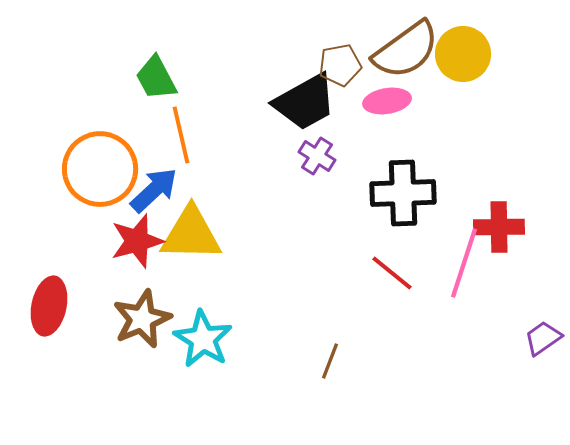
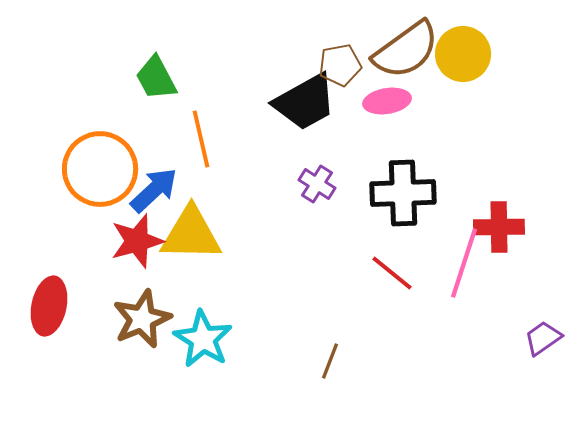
orange line: moved 20 px right, 4 px down
purple cross: moved 28 px down
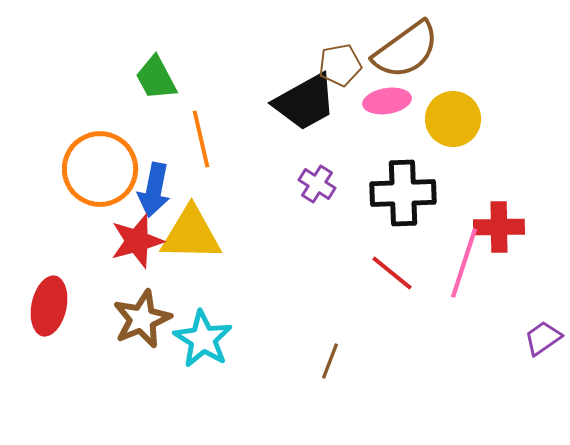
yellow circle: moved 10 px left, 65 px down
blue arrow: rotated 144 degrees clockwise
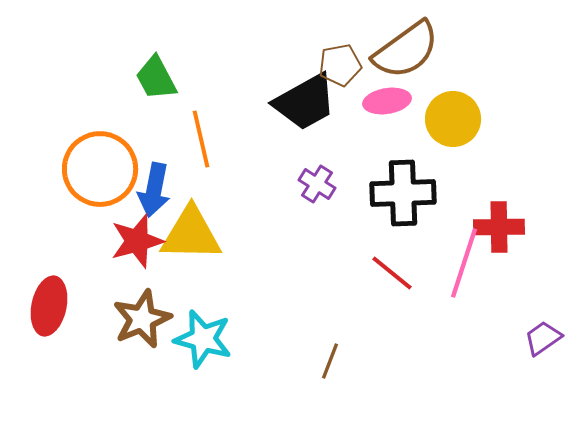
cyan star: rotated 16 degrees counterclockwise
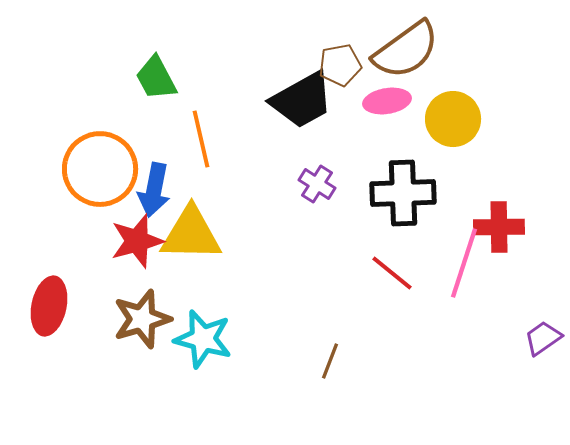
black trapezoid: moved 3 px left, 2 px up
brown star: rotated 6 degrees clockwise
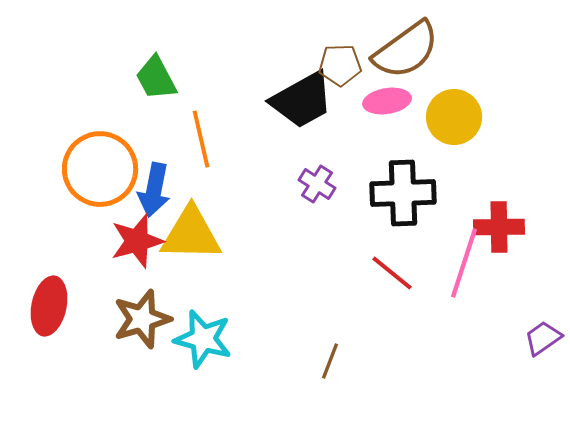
brown pentagon: rotated 9 degrees clockwise
yellow circle: moved 1 px right, 2 px up
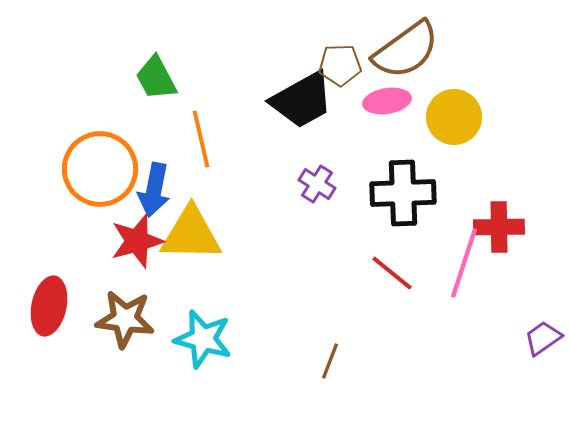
brown star: moved 17 px left; rotated 24 degrees clockwise
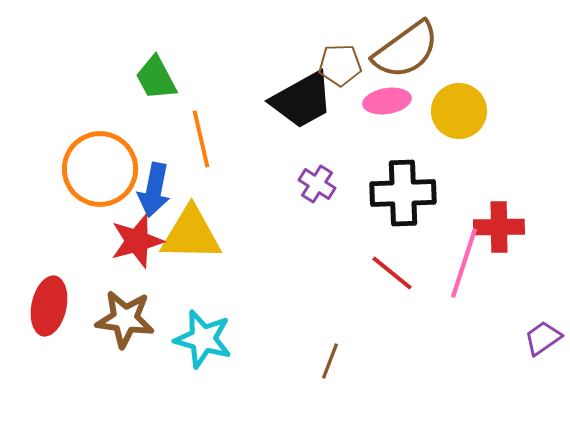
yellow circle: moved 5 px right, 6 px up
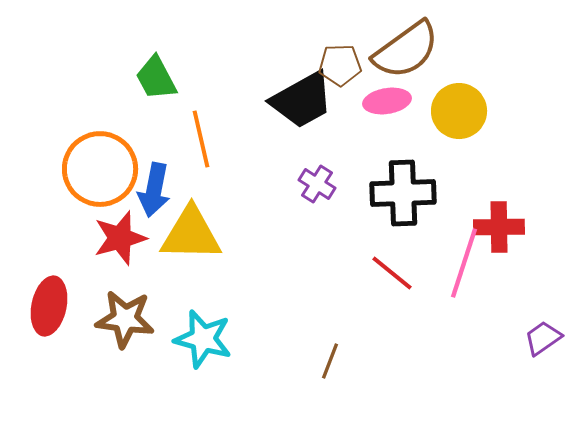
red star: moved 17 px left, 3 px up
